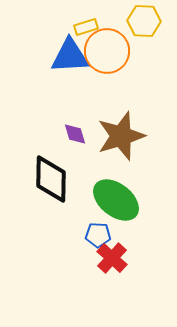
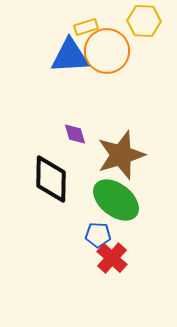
brown star: moved 19 px down
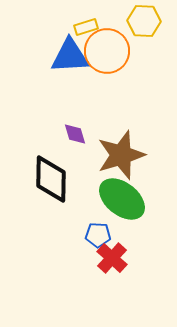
green ellipse: moved 6 px right, 1 px up
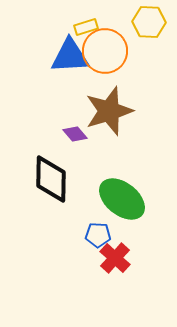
yellow hexagon: moved 5 px right, 1 px down
orange circle: moved 2 px left
purple diamond: rotated 25 degrees counterclockwise
brown star: moved 12 px left, 44 px up
red cross: moved 3 px right
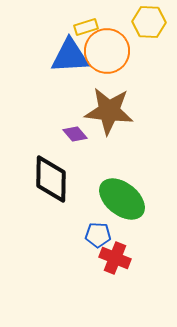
orange circle: moved 2 px right
brown star: rotated 24 degrees clockwise
red cross: rotated 20 degrees counterclockwise
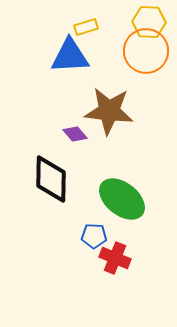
orange circle: moved 39 px right
blue pentagon: moved 4 px left, 1 px down
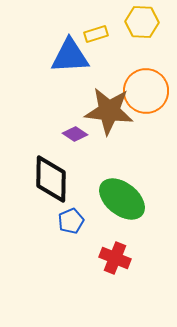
yellow hexagon: moved 7 px left
yellow rectangle: moved 10 px right, 7 px down
orange circle: moved 40 px down
purple diamond: rotated 15 degrees counterclockwise
blue pentagon: moved 23 px left, 15 px up; rotated 25 degrees counterclockwise
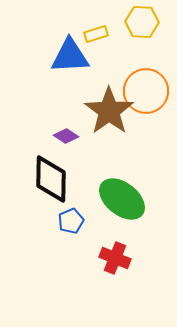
brown star: rotated 30 degrees clockwise
purple diamond: moved 9 px left, 2 px down
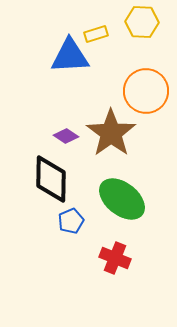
brown star: moved 2 px right, 22 px down
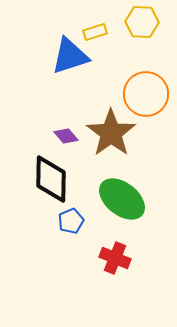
yellow rectangle: moved 1 px left, 2 px up
blue triangle: rotated 15 degrees counterclockwise
orange circle: moved 3 px down
purple diamond: rotated 15 degrees clockwise
